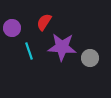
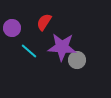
cyan line: rotated 30 degrees counterclockwise
gray circle: moved 13 px left, 2 px down
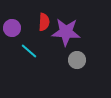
red semicircle: rotated 150 degrees clockwise
purple star: moved 4 px right, 15 px up
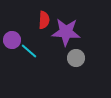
red semicircle: moved 2 px up
purple circle: moved 12 px down
gray circle: moved 1 px left, 2 px up
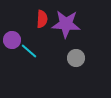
red semicircle: moved 2 px left, 1 px up
purple star: moved 8 px up
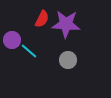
red semicircle: rotated 24 degrees clockwise
gray circle: moved 8 px left, 2 px down
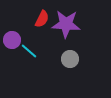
gray circle: moved 2 px right, 1 px up
